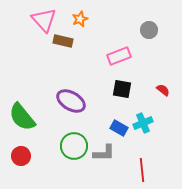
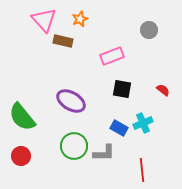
pink rectangle: moved 7 px left
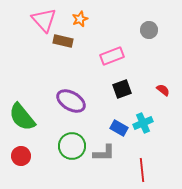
black square: rotated 30 degrees counterclockwise
green circle: moved 2 px left
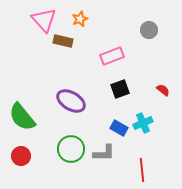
black square: moved 2 px left
green circle: moved 1 px left, 3 px down
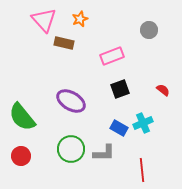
brown rectangle: moved 1 px right, 2 px down
